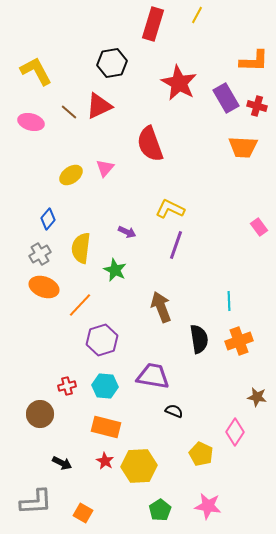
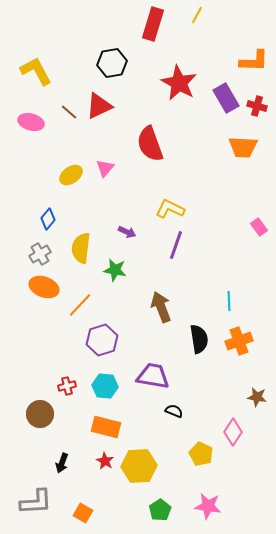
green star at (115, 270): rotated 15 degrees counterclockwise
pink diamond at (235, 432): moved 2 px left
black arrow at (62, 463): rotated 84 degrees clockwise
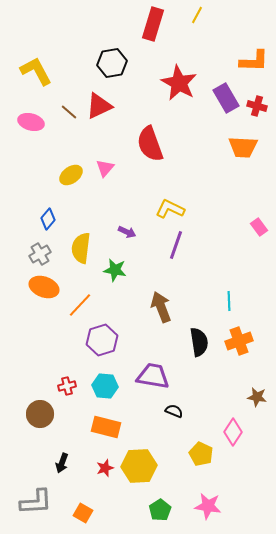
black semicircle at (199, 339): moved 3 px down
red star at (105, 461): moved 7 px down; rotated 24 degrees clockwise
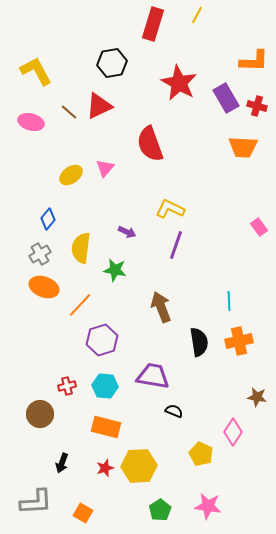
orange cross at (239, 341): rotated 8 degrees clockwise
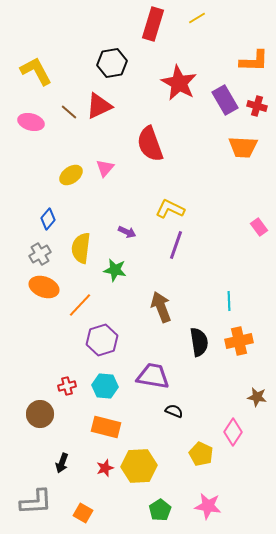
yellow line at (197, 15): moved 3 px down; rotated 30 degrees clockwise
purple rectangle at (226, 98): moved 1 px left, 2 px down
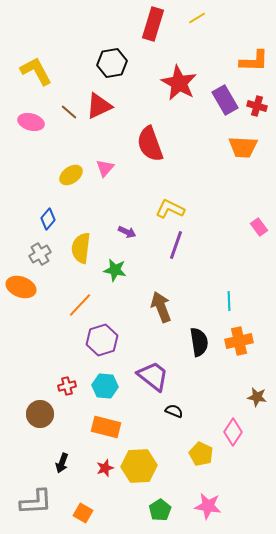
orange ellipse at (44, 287): moved 23 px left
purple trapezoid at (153, 376): rotated 28 degrees clockwise
